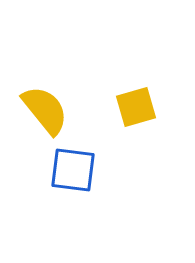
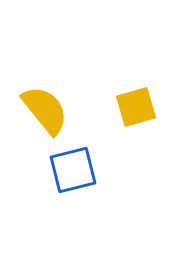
blue square: rotated 21 degrees counterclockwise
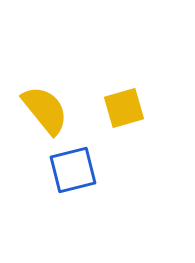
yellow square: moved 12 px left, 1 px down
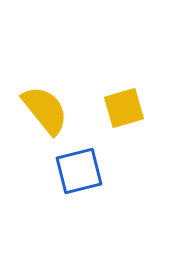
blue square: moved 6 px right, 1 px down
